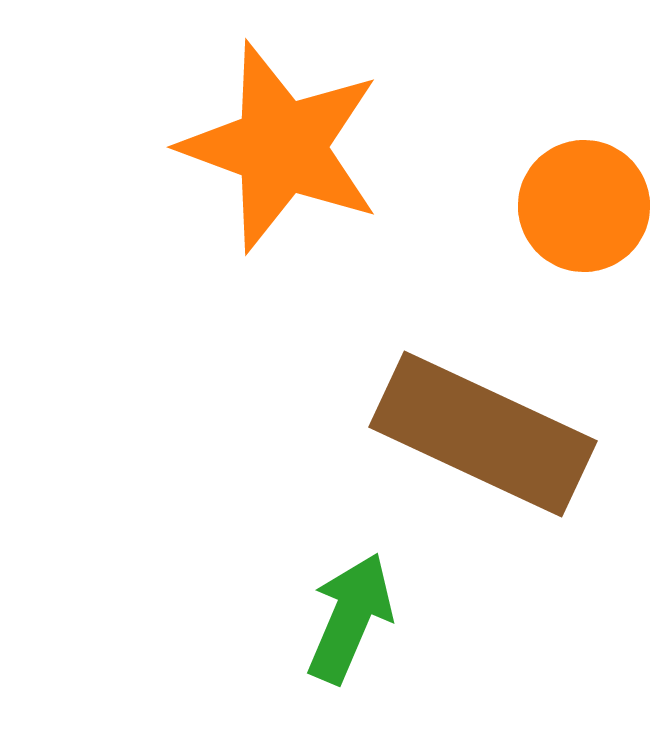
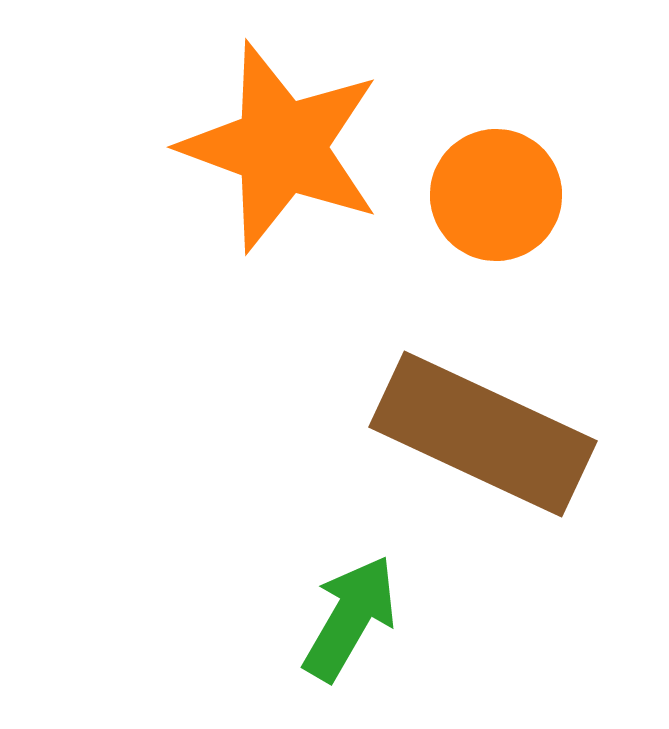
orange circle: moved 88 px left, 11 px up
green arrow: rotated 7 degrees clockwise
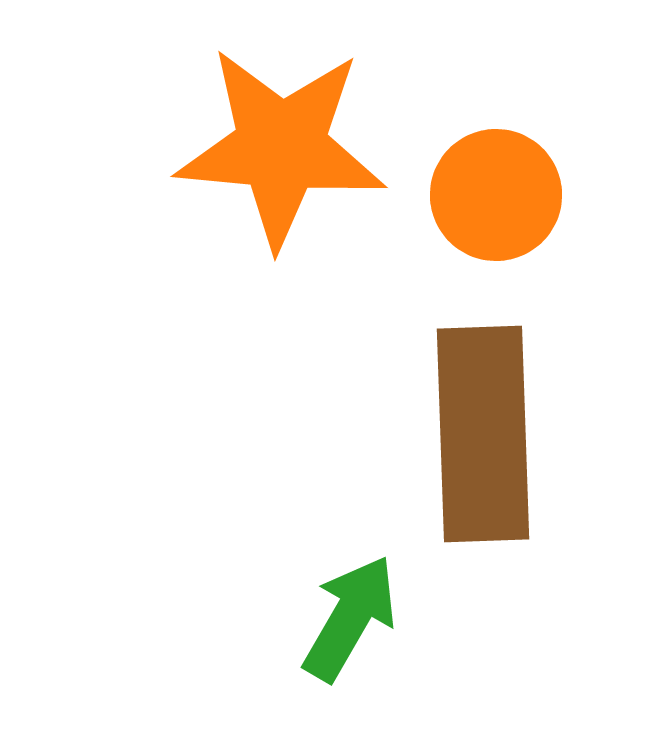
orange star: rotated 15 degrees counterclockwise
brown rectangle: rotated 63 degrees clockwise
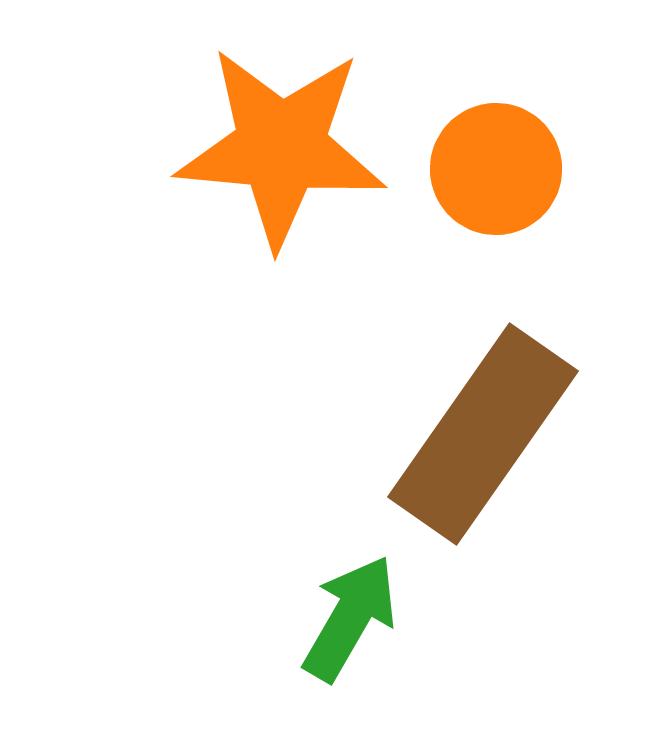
orange circle: moved 26 px up
brown rectangle: rotated 37 degrees clockwise
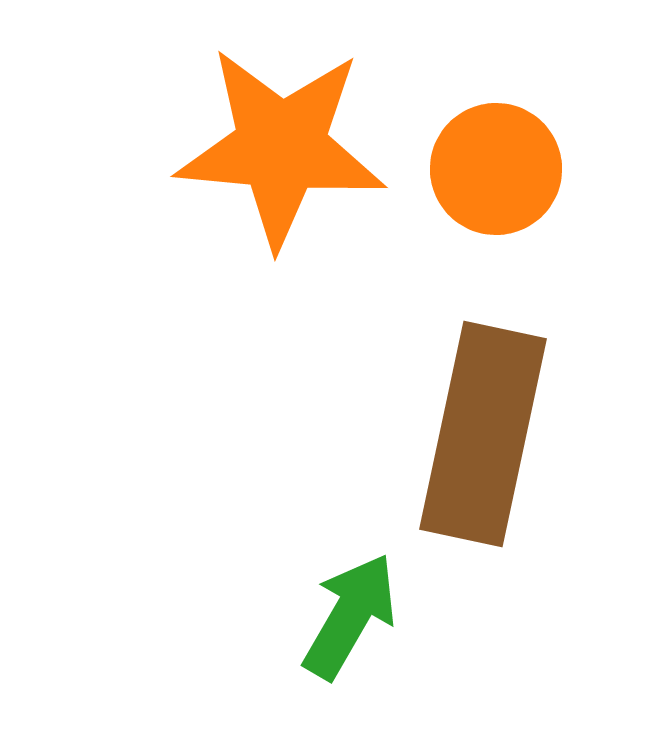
brown rectangle: rotated 23 degrees counterclockwise
green arrow: moved 2 px up
